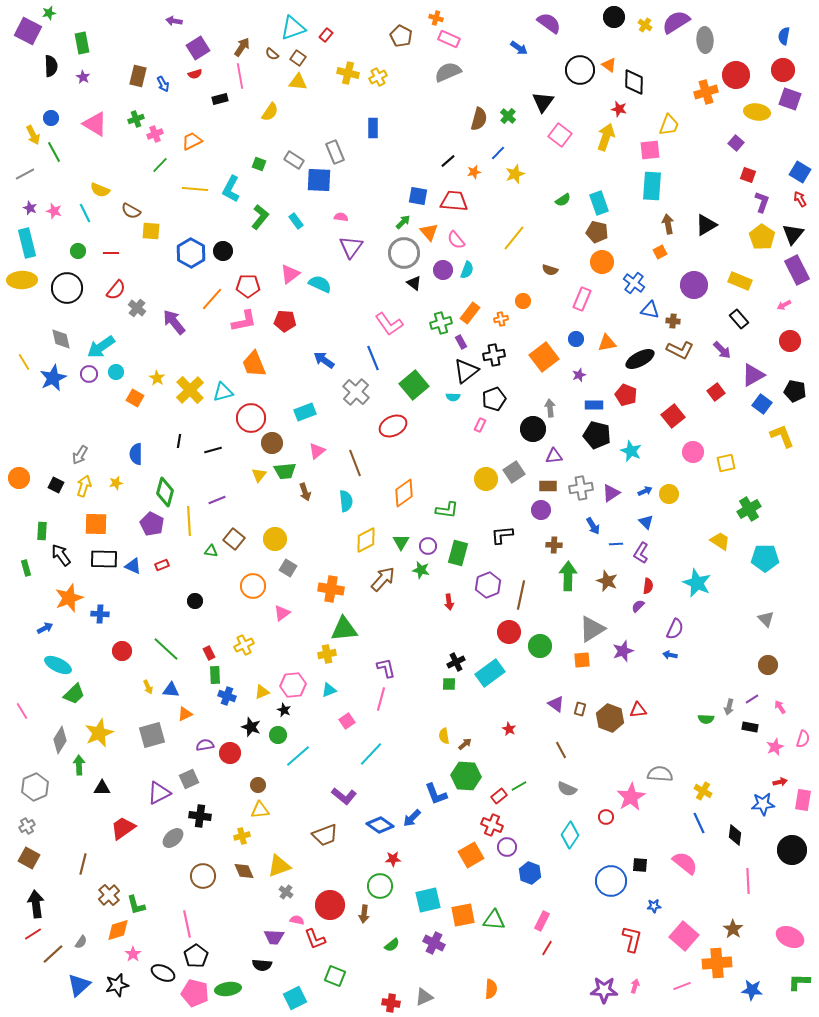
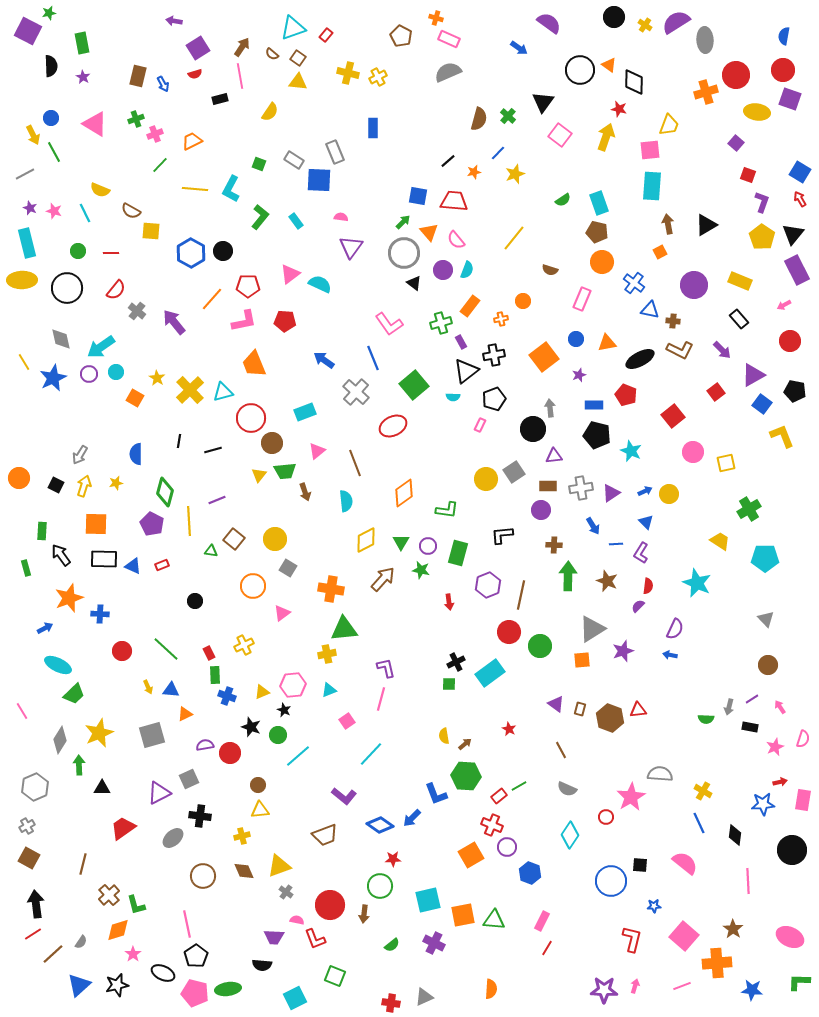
gray cross at (137, 308): moved 3 px down
orange rectangle at (470, 313): moved 7 px up
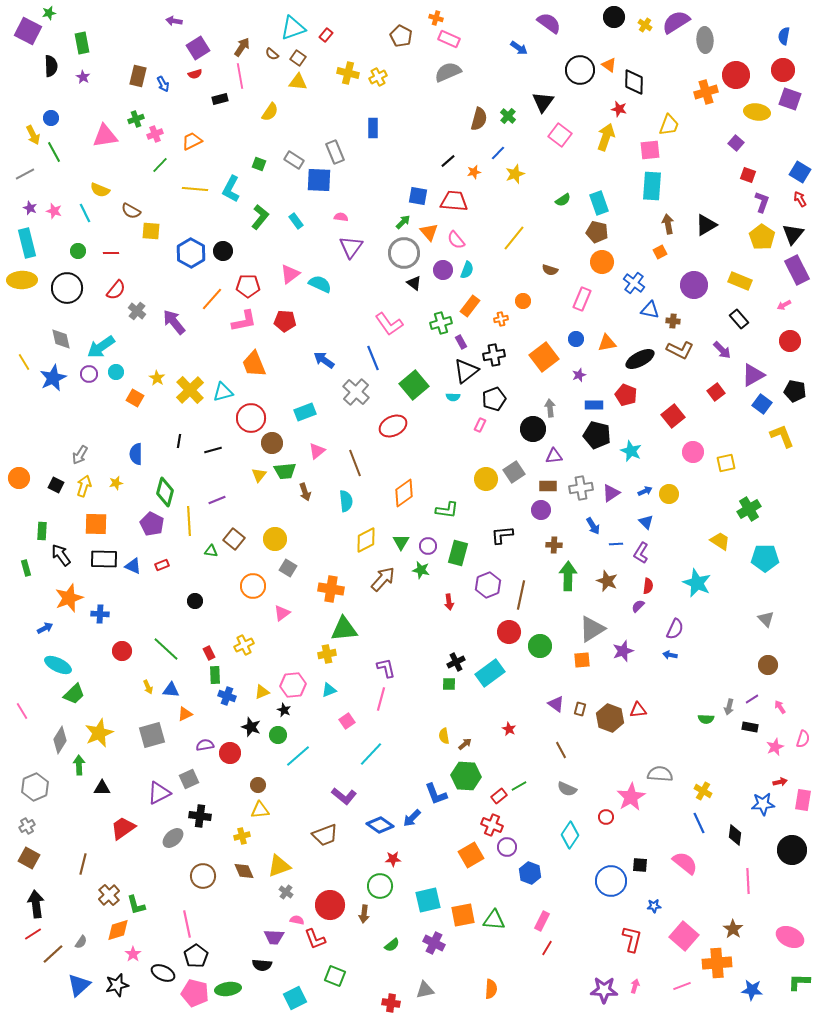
pink triangle at (95, 124): moved 10 px right, 12 px down; rotated 40 degrees counterclockwise
gray triangle at (424, 997): moved 1 px right, 7 px up; rotated 12 degrees clockwise
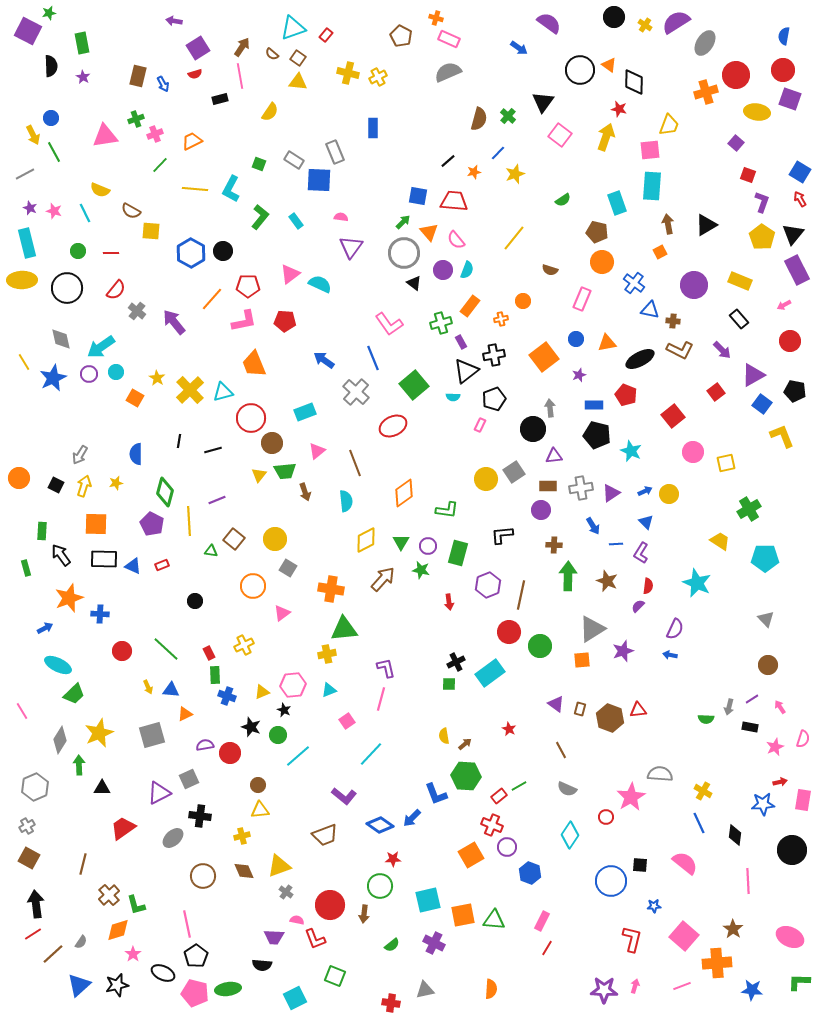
gray ellipse at (705, 40): moved 3 px down; rotated 35 degrees clockwise
cyan rectangle at (599, 203): moved 18 px right
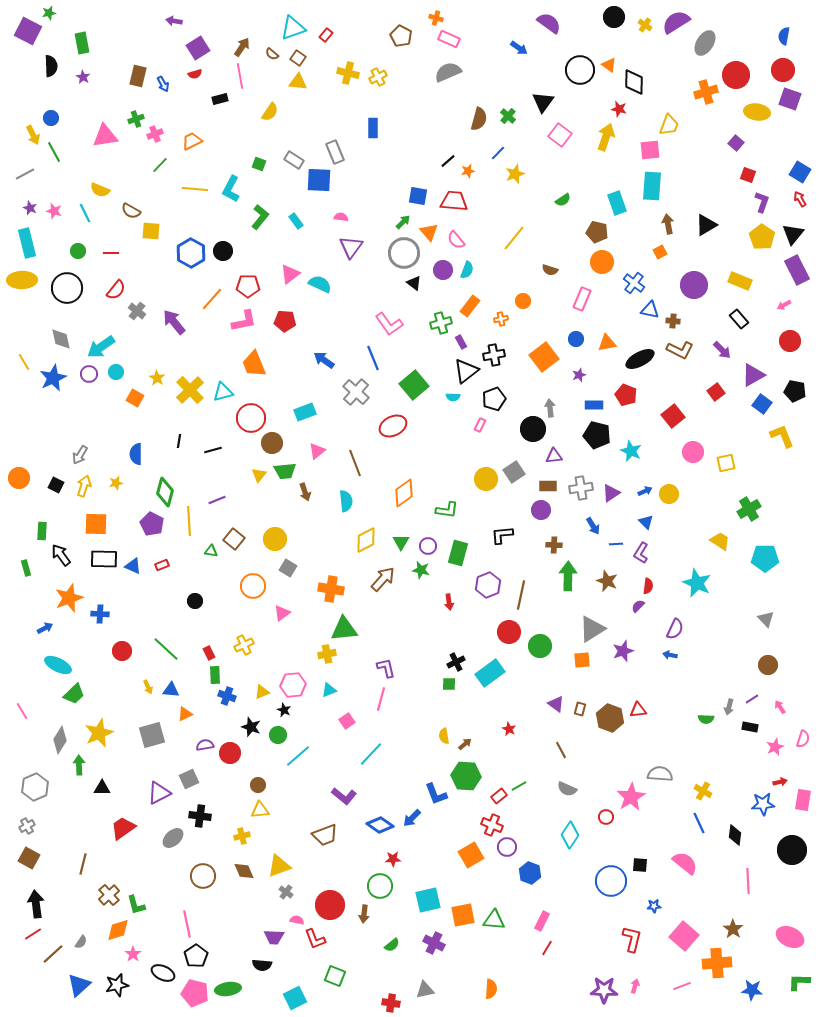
orange star at (474, 172): moved 6 px left, 1 px up
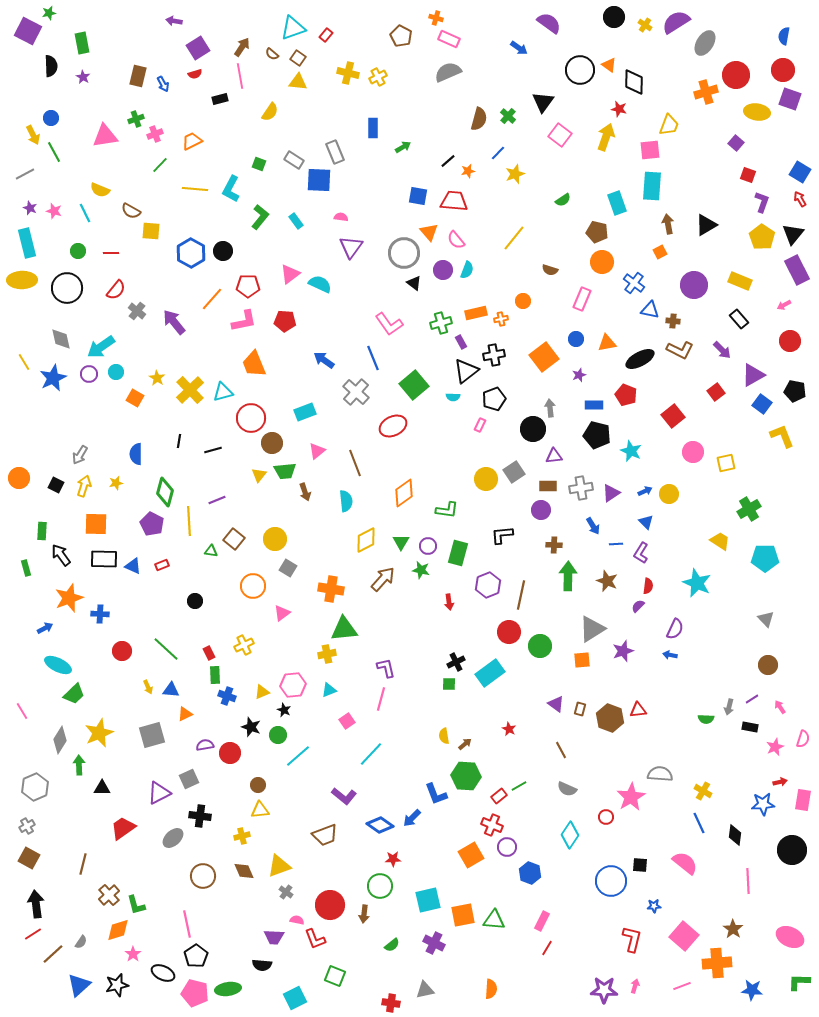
green arrow at (403, 222): moved 75 px up; rotated 14 degrees clockwise
orange rectangle at (470, 306): moved 6 px right, 7 px down; rotated 40 degrees clockwise
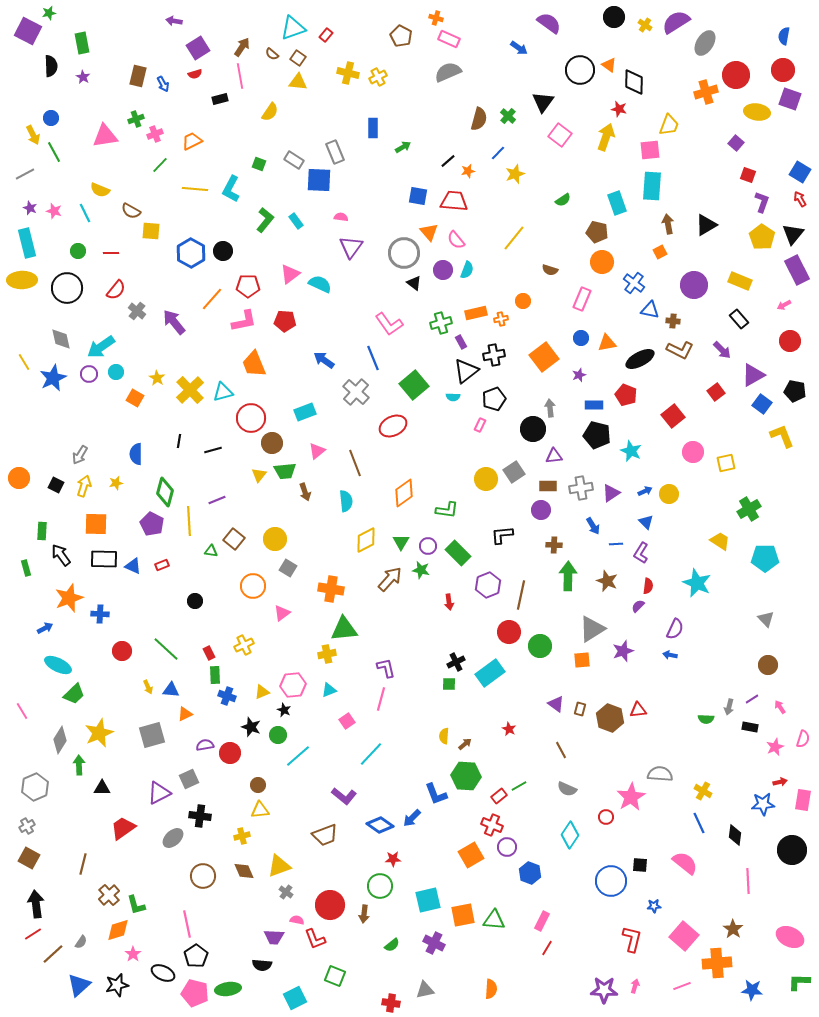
green L-shape at (260, 217): moved 5 px right, 3 px down
blue circle at (576, 339): moved 5 px right, 1 px up
green rectangle at (458, 553): rotated 60 degrees counterclockwise
brown arrow at (383, 579): moved 7 px right
yellow semicircle at (444, 736): rotated 14 degrees clockwise
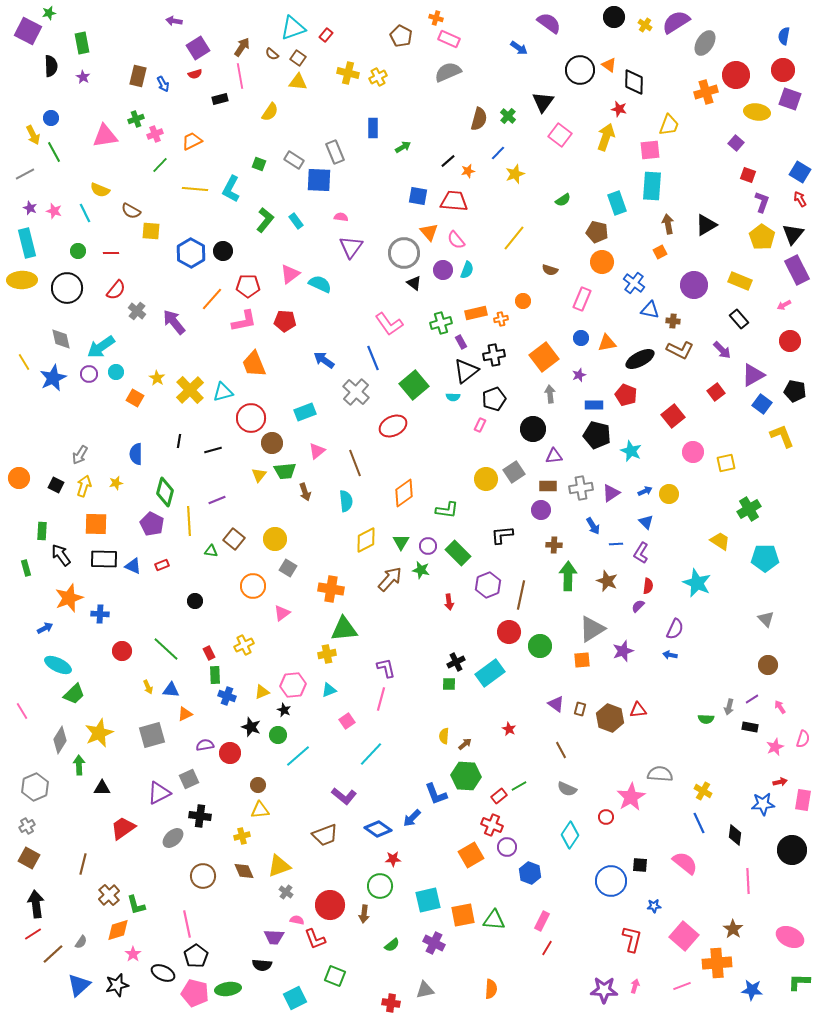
gray arrow at (550, 408): moved 14 px up
blue diamond at (380, 825): moved 2 px left, 4 px down
